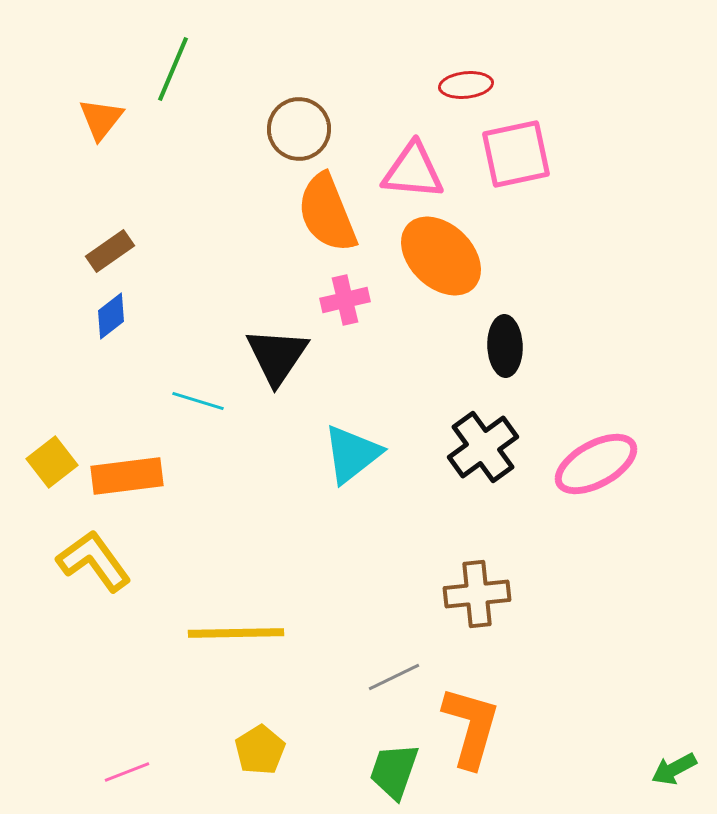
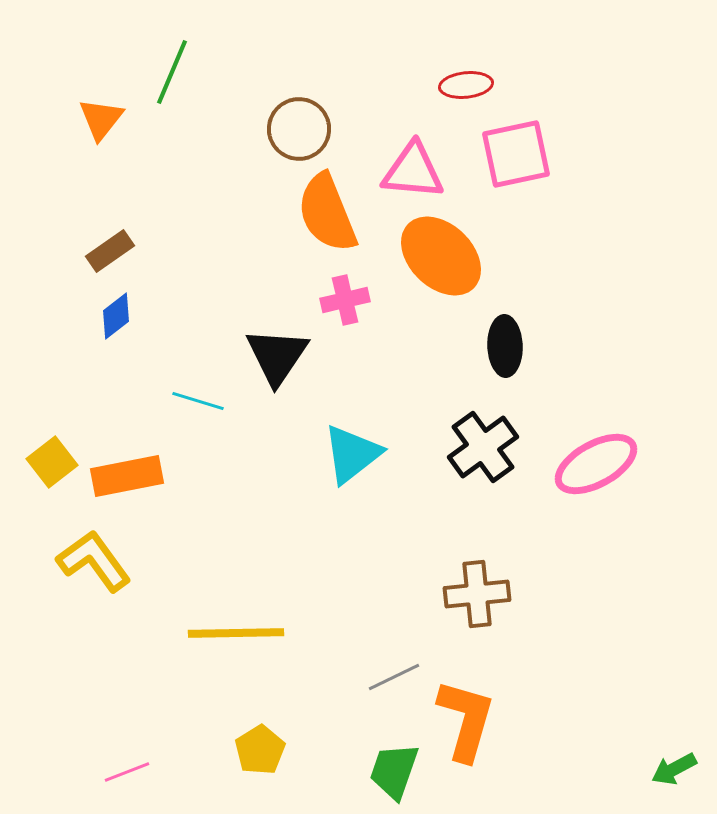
green line: moved 1 px left, 3 px down
blue diamond: moved 5 px right
orange rectangle: rotated 4 degrees counterclockwise
orange L-shape: moved 5 px left, 7 px up
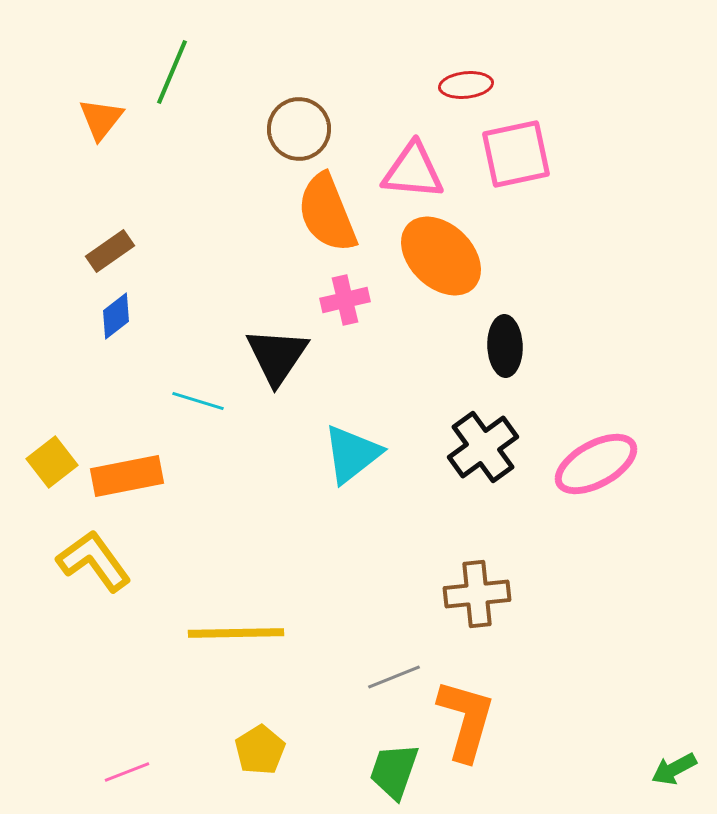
gray line: rotated 4 degrees clockwise
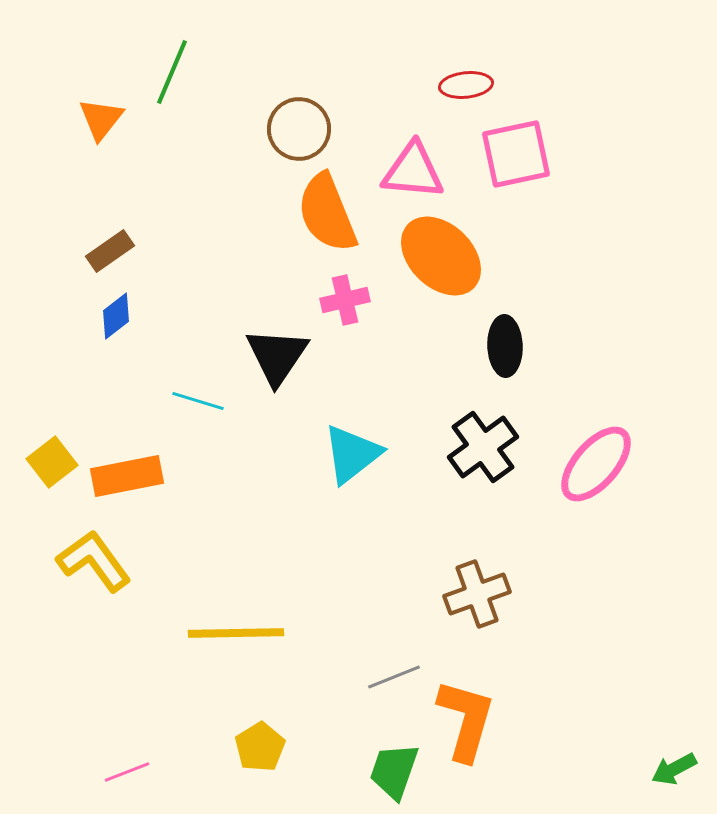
pink ellipse: rotated 20 degrees counterclockwise
brown cross: rotated 14 degrees counterclockwise
yellow pentagon: moved 3 px up
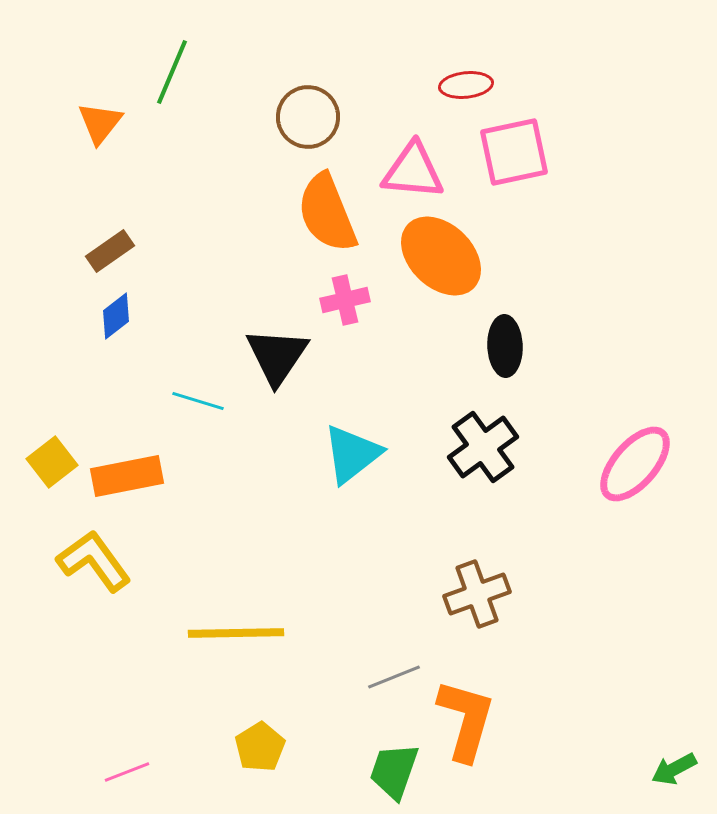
orange triangle: moved 1 px left, 4 px down
brown circle: moved 9 px right, 12 px up
pink square: moved 2 px left, 2 px up
pink ellipse: moved 39 px right
